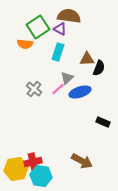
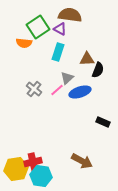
brown semicircle: moved 1 px right, 1 px up
orange semicircle: moved 1 px left, 1 px up
black semicircle: moved 1 px left, 2 px down
pink line: moved 1 px left, 1 px down
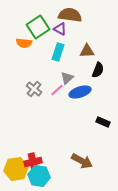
brown triangle: moved 8 px up
cyan hexagon: moved 2 px left
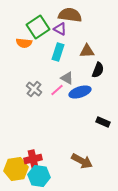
gray triangle: rotated 48 degrees counterclockwise
red cross: moved 3 px up
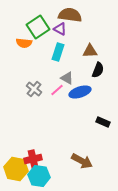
brown triangle: moved 3 px right
yellow hexagon: rotated 20 degrees clockwise
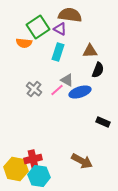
gray triangle: moved 2 px down
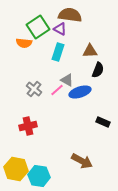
red cross: moved 5 px left, 33 px up
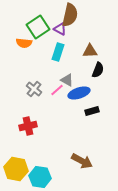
brown semicircle: rotated 95 degrees clockwise
blue ellipse: moved 1 px left, 1 px down
black rectangle: moved 11 px left, 11 px up; rotated 40 degrees counterclockwise
cyan hexagon: moved 1 px right, 1 px down
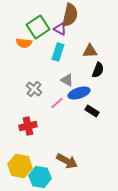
pink line: moved 13 px down
black rectangle: rotated 48 degrees clockwise
brown arrow: moved 15 px left
yellow hexagon: moved 4 px right, 3 px up
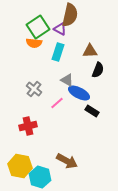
orange semicircle: moved 10 px right
blue ellipse: rotated 45 degrees clockwise
cyan hexagon: rotated 10 degrees clockwise
